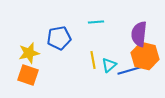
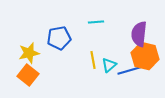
orange square: rotated 20 degrees clockwise
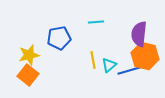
yellow star: moved 2 px down
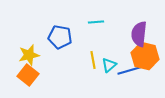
blue pentagon: moved 1 px right, 1 px up; rotated 20 degrees clockwise
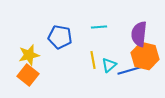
cyan line: moved 3 px right, 5 px down
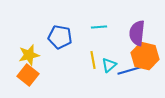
purple semicircle: moved 2 px left, 1 px up
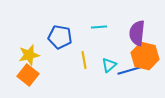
yellow line: moved 9 px left
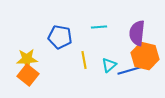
yellow star: moved 2 px left, 4 px down; rotated 10 degrees clockwise
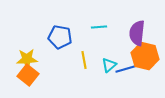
blue line: moved 2 px left, 2 px up
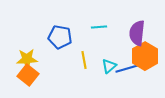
orange hexagon: rotated 16 degrees clockwise
cyan triangle: moved 1 px down
